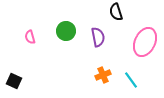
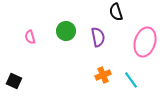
pink ellipse: rotated 8 degrees counterclockwise
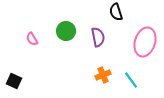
pink semicircle: moved 2 px right, 2 px down; rotated 16 degrees counterclockwise
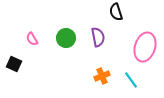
green circle: moved 7 px down
pink ellipse: moved 5 px down
orange cross: moved 1 px left, 1 px down
black square: moved 17 px up
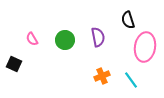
black semicircle: moved 12 px right, 8 px down
green circle: moved 1 px left, 2 px down
pink ellipse: rotated 8 degrees counterclockwise
